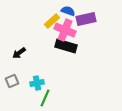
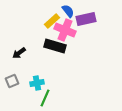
blue semicircle: rotated 32 degrees clockwise
black rectangle: moved 11 px left
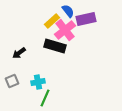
pink cross: rotated 30 degrees clockwise
cyan cross: moved 1 px right, 1 px up
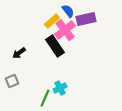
black rectangle: rotated 40 degrees clockwise
cyan cross: moved 22 px right, 6 px down; rotated 16 degrees counterclockwise
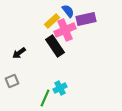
pink cross: rotated 15 degrees clockwise
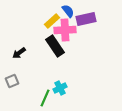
pink cross: rotated 20 degrees clockwise
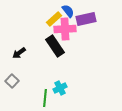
yellow rectangle: moved 2 px right, 2 px up
pink cross: moved 1 px up
gray square: rotated 24 degrees counterclockwise
green line: rotated 18 degrees counterclockwise
